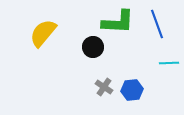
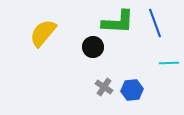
blue line: moved 2 px left, 1 px up
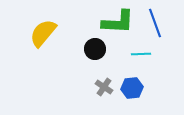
black circle: moved 2 px right, 2 px down
cyan line: moved 28 px left, 9 px up
blue hexagon: moved 2 px up
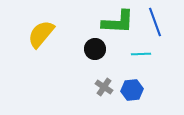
blue line: moved 1 px up
yellow semicircle: moved 2 px left, 1 px down
blue hexagon: moved 2 px down
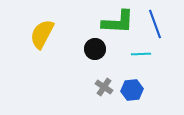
blue line: moved 2 px down
yellow semicircle: moved 1 px right; rotated 12 degrees counterclockwise
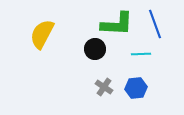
green L-shape: moved 1 px left, 2 px down
blue hexagon: moved 4 px right, 2 px up
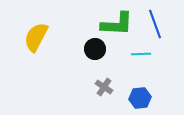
yellow semicircle: moved 6 px left, 3 px down
blue hexagon: moved 4 px right, 10 px down
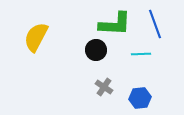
green L-shape: moved 2 px left
black circle: moved 1 px right, 1 px down
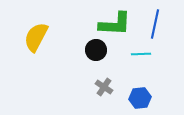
blue line: rotated 32 degrees clockwise
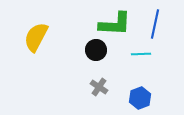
gray cross: moved 5 px left
blue hexagon: rotated 15 degrees counterclockwise
